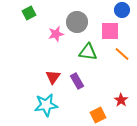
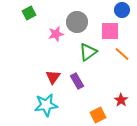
green triangle: rotated 42 degrees counterclockwise
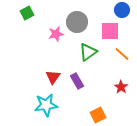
green square: moved 2 px left
red star: moved 13 px up
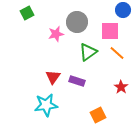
blue circle: moved 1 px right
orange line: moved 5 px left, 1 px up
purple rectangle: rotated 42 degrees counterclockwise
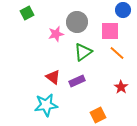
green triangle: moved 5 px left
red triangle: rotated 28 degrees counterclockwise
purple rectangle: rotated 42 degrees counterclockwise
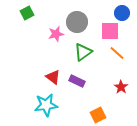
blue circle: moved 1 px left, 3 px down
purple rectangle: rotated 49 degrees clockwise
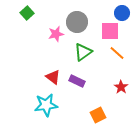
green square: rotated 16 degrees counterclockwise
